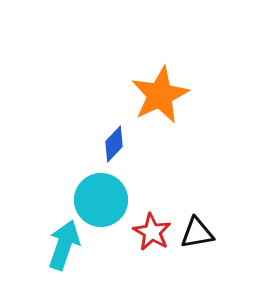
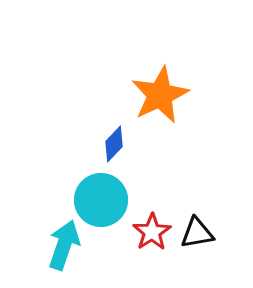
red star: rotated 9 degrees clockwise
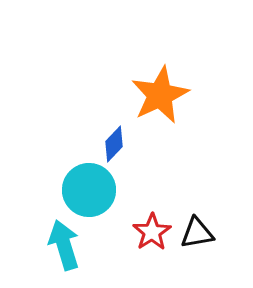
cyan circle: moved 12 px left, 10 px up
cyan arrow: rotated 36 degrees counterclockwise
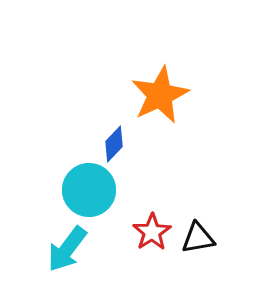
black triangle: moved 1 px right, 5 px down
cyan arrow: moved 3 px right, 4 px down; rotated 126 degrees counterclockwise
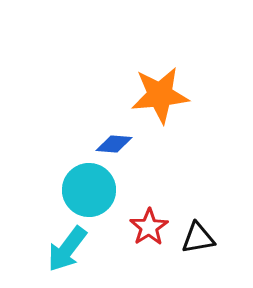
orange star: rotated 20 degrees clockwise
blue diamond: rotated 51 degrees clockwise
red star: moved 3 px left, 5 px up
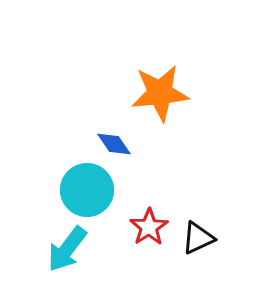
orange star: moved 2 px up
blue diamond: rotated 51 degrees clockwise
cyan circle: moved 2 px left
black triangle: rotated 15 degrees counterclockwise
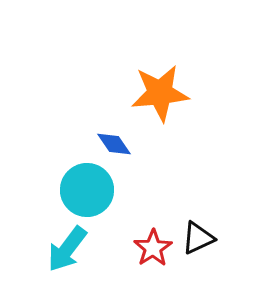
red star: moved 4 px right, 21 px down
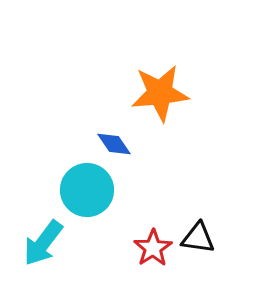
black triangle: rotated 33 degrees clockwise
cyan arrow: moved 24 px left, 6 px up
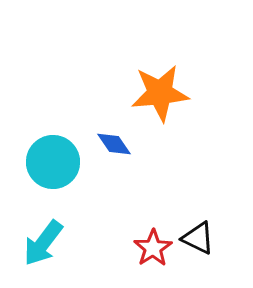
cyan circle: moved 34 px left, 28 px up
black triangle: rotated 18 degrees clockwise
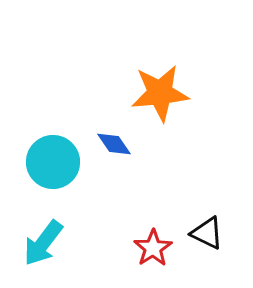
black triangle: moved 9 px right, 5 px up
